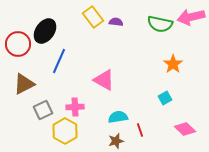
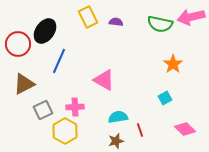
yellow rectangle: moved 5 px left; rotated 10 degrees clockwise
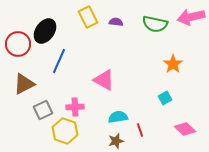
green semicircle: moved 5 px left
yellow hexagon: rotated 10 degrees counterclockwise
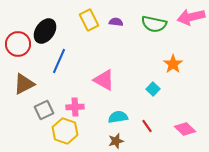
yellow rectangle: moved 1 px right, 3 px down
green semicircle: moved 1 px left
cyan square: moved 12 px left, 9 px up; rotated 16 degrees counterclockwise
gray square: moved 1 px right
red line: moved 7 px right, 4 px up; rotated 16 degrees counterclockwise
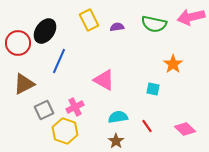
purple semicircle: moved 1 px right, 5 px down; rotated 16 degrees counterclockwise
red circle: moved 1 px up
cyan square: rotated 32 degrees counterclockwise
pink cross: rotated 24 degrees counterclockwise
brown star: rotated 21 degrees counterclockwise
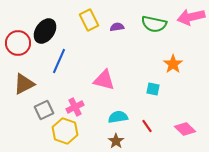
pink triangle: rotated 15 degrees counterclockwise
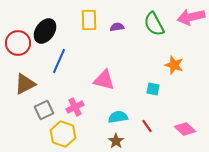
yellow rectangle: rotated 25 degrees clockwise
green semicircle: rotated 50 degrees clockwise
orange star: moved 1 px right, 1 px down; rotated 18 degrees counterclockwise
brown triangle: moved 1 px right
yellow hexagon: moved 2 px left, 3 px down
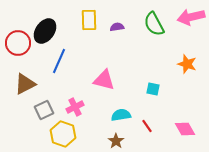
orange star: moved 13 px right, 1 px up
cyan semicircle: moved 3 px right, 2 px up
pink diamond: rotated 15 degrees clockwise
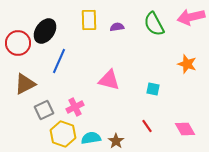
pink triangle: moved 5 px right
cyan semicircle: moved 30 px left, 23 px down
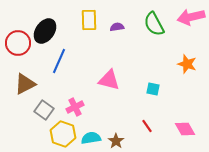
gray square: rotated 30 degrees counterclockwise
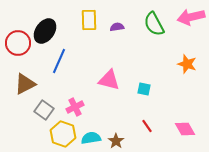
cyan square: moved 9 px left
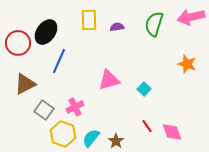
green semicircle: rotated 45 degrees clockwise
black ellipse: moved 1 px right, 1 px down
pink triangle: rotated 30 degrees counterclockwise
cyan square: rotated 32 degrees clockwise
pink diamond: moved 13 px left, 3 px down; rotated 10 degrees clockwise
cyan semicircle: rotated 42 degrees counterclockwise
